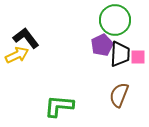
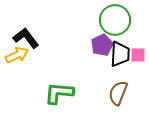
pink square: moved 2 px up
brown semicircle: moved 1 px left, 2 px up
green L-shape: moved 13 px up
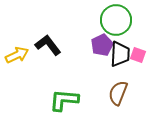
green circle: moved 1 px right
black L-shape: moved 22 px right, 7 px down
pink square: rotated 21 degrees clockwise
green L-shape: moved 5 px right, 7 px down
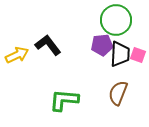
purple pentagon: rotated 20 degrees clockwise
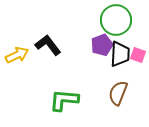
purple pentagon: rotated 15 degrees counterclockwise
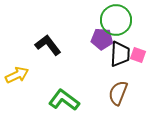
purple pentagon: moved 6 px up; rotated 25 degrees clockwise
yellow arrow: moved 20 px down
green L-shape: rotated 32 degrees clockwise
